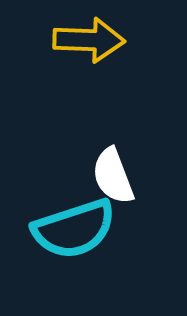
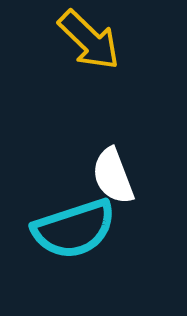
yellow arrow: rotated 42 degrees clockwise
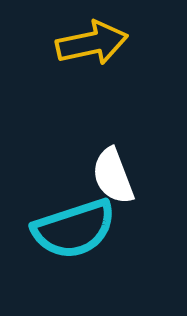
yellow arrow: moved 3 px right, 3 px down; rotated 56 degrees counterclockwise
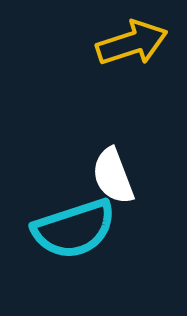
yellow arrow: moved 40 px right; rotated 6 degrees counterclockwise
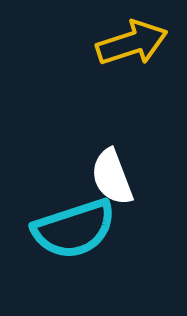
white semicircle: moved 1 px left, 1 px down
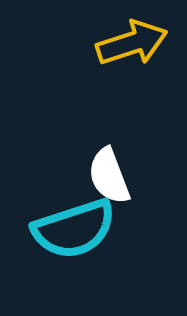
white semicircle: moved 3 px left, 1 px up
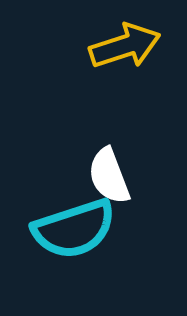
yellow arrow: moved 7 px left, 3 px down
